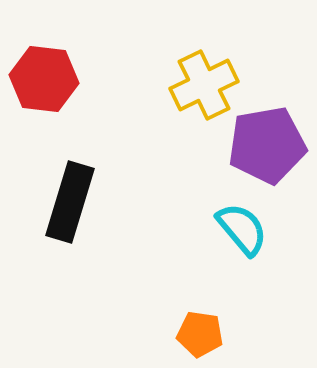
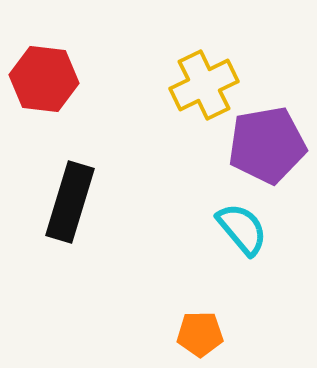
orange pentagon: rotated 9 degrees counterclockwise
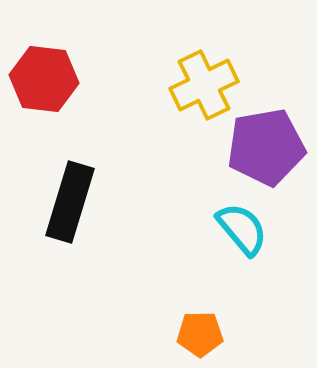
purple pentagon: moved 1 px left, 2 px down
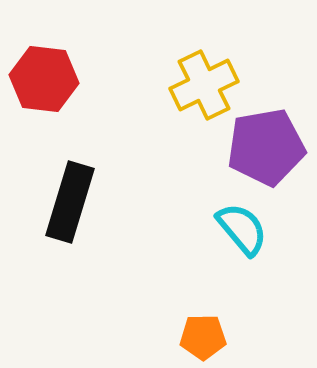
orange pentagon: moved 3 px right, 3 px down
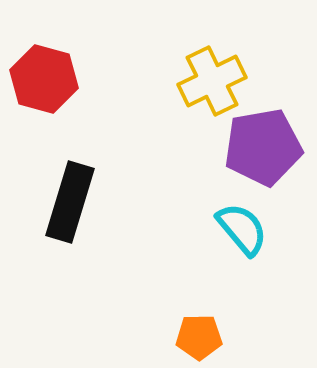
red hexagon: rotated 8 degrees clockwise
yellow cross: moved 8 px right, 4 px up
purple pentagon: moved 3 px left
orange pentagon: moved 4 px left
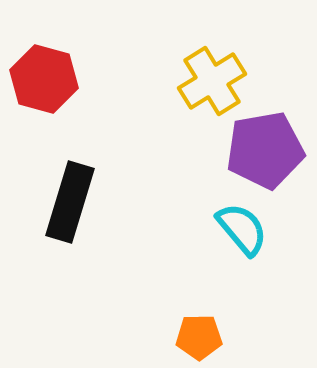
yellow cross: rotated 6 degrees counterclockwise
purple pentagon: moved 2 px right, 3 px down
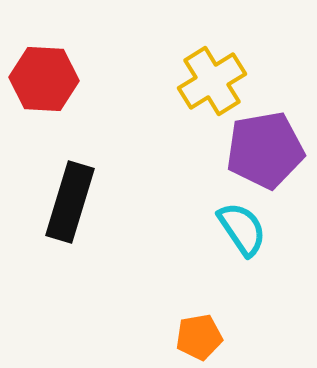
red hexagon: rotated 12 degrees counterclockwise
cyan semicircle: rotated 6 degrees clockwise
orange pentagon: rotated 9 degrees counterclockwise
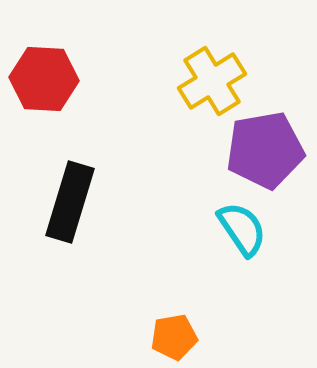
orange pentagon: moved 25 px left
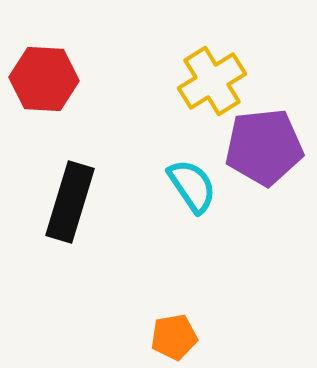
purple pentagon: moved 1 px left, 3 px up; rotated 4 degrees clockwise
cyan semicircle: moved 50 px left, 43 px up
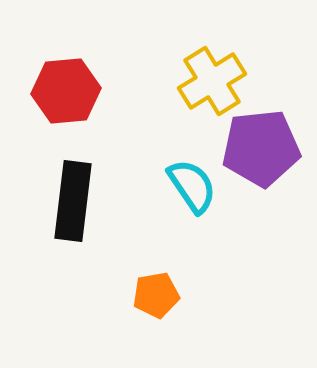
red hexagon: moved 22 px right, 12 px down; rotated 8 degrees counterclockwise
purple pentagon: moved 3 px left, 1 px down
black rectangle: moved 3 px right, 1 px up; rotated 10 degrees counterclockwise
orange pentagon: moved 18 px left, 42 px up
